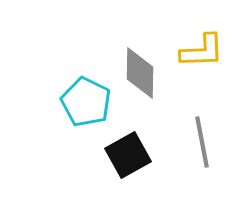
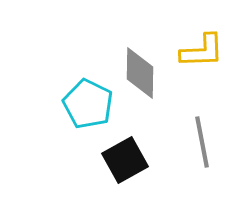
cyan pentagon: moved 2 px right, 2 px down
black square: moved 3 px left, 5 px down
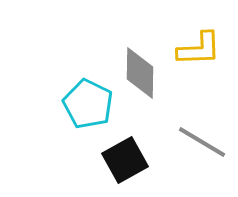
yellow L-shape: moved 3 px left, 2 px up
gray line: rotated 48 degrees counterclockwise
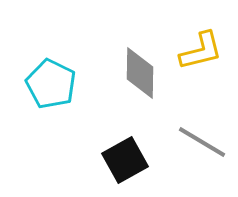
yellow L-shape: moved 2 px right, 2 px down; rotated 12 degrees counterclockwise
cyan pentagon: moved 37 px left, 20 px up
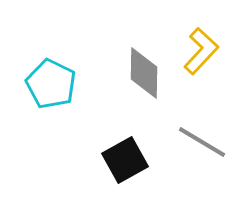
yellow L-shape: rotated 33 degrees counterclockwise
gray diamond: moved 4 px right
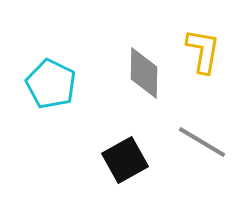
yellow L-shape: moved 2 px right; rotated 33 degrees counterclockwise
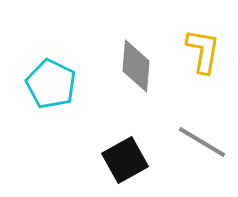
gray diamond: moved 8 px left, 7 px up; rotated 4 degrees clockwise
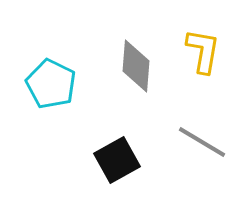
black square: moved 8 px left
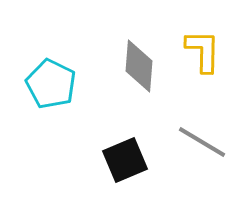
yellow L-shape: rotated 9 degrees counterclockwise
gray diamond: moved 3 px right
black square: moved 8 px right; rotated 6 degrees clockwise
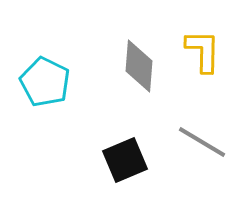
cyan pentagon: moved 6 px left, 2 px up
